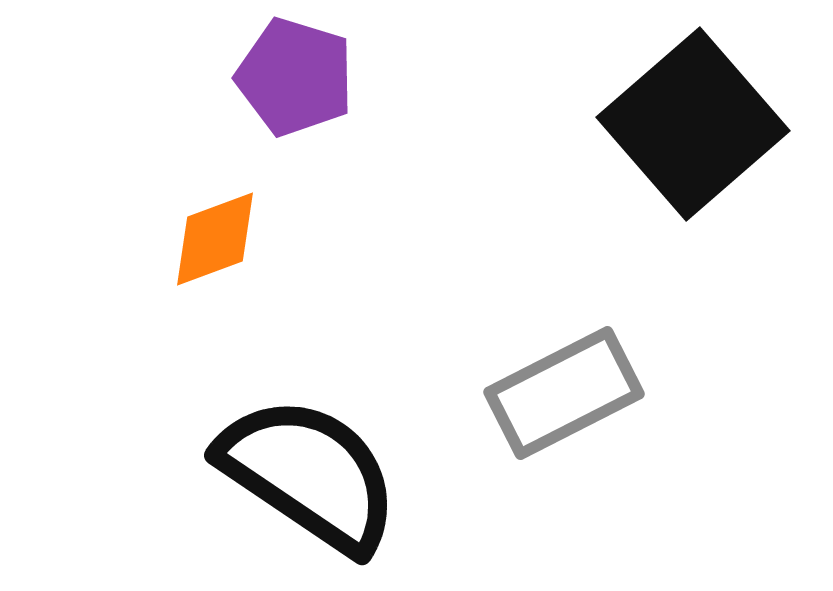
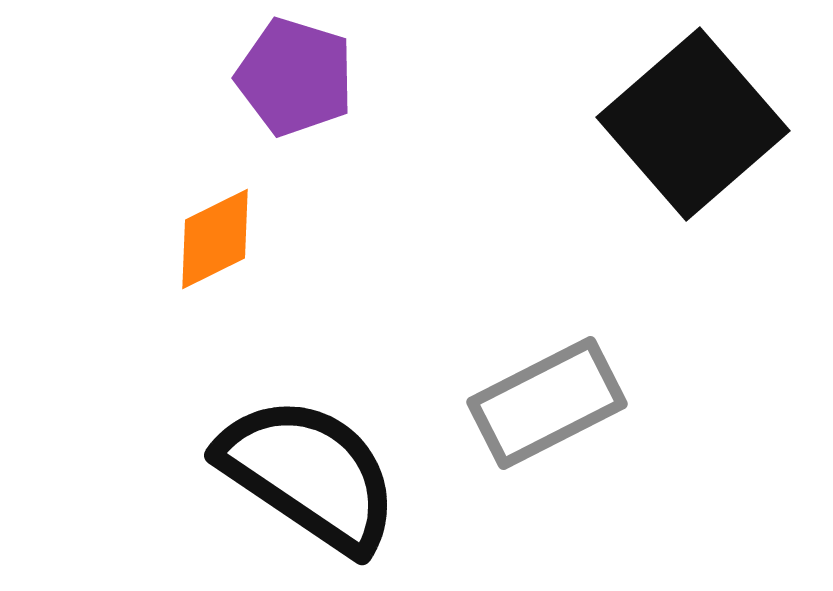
orange diamond: rotated 6 degrees counterclockwise
gray rectangle: moved 17 px left, 10 px down
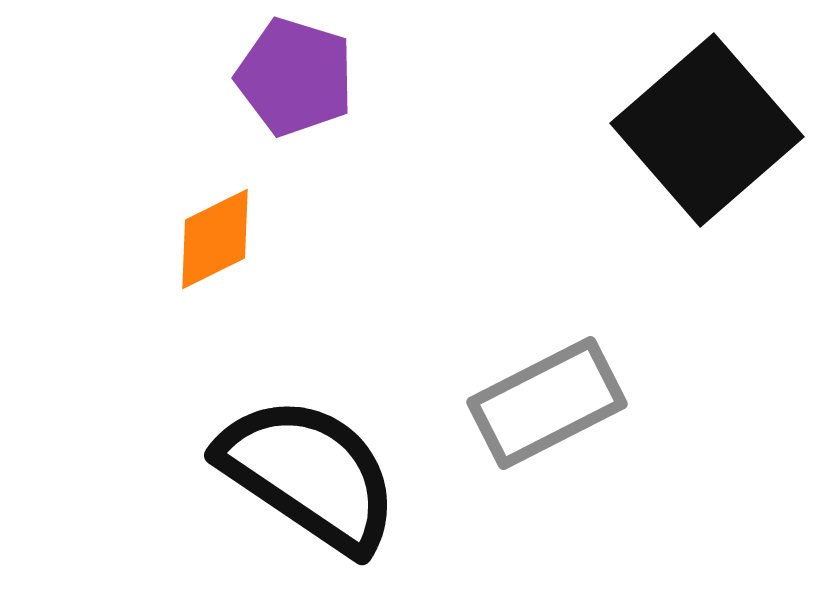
black square: moved 14 px right, 6 px down
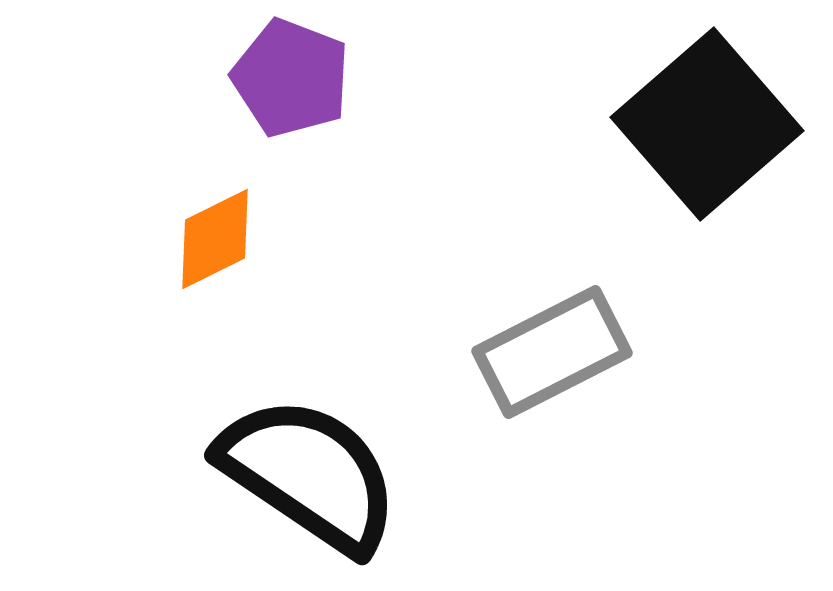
purple pentagon: moved 4 px left, 1 px down; rotated 4 degrees clockwise
black square: moved 6 px up
gray rectangle: moved 5 px right, 51 px up
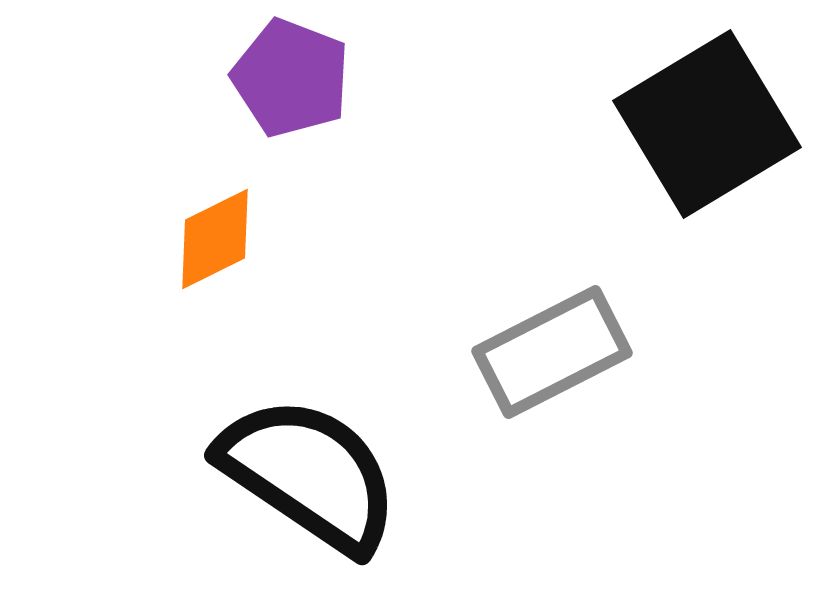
black square: rotated 10 degrees clockwise
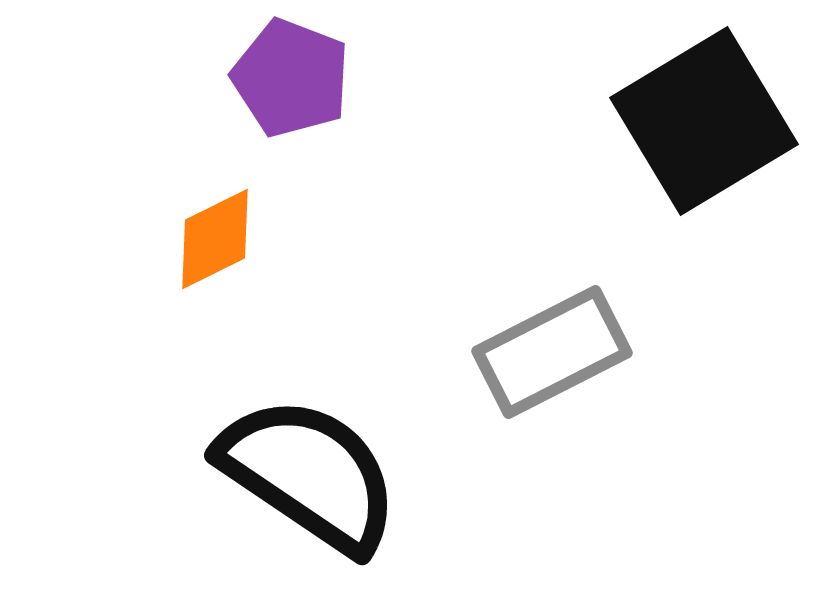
black square: moved 3 px left, 3 px up
